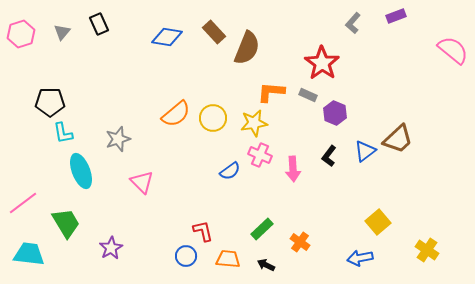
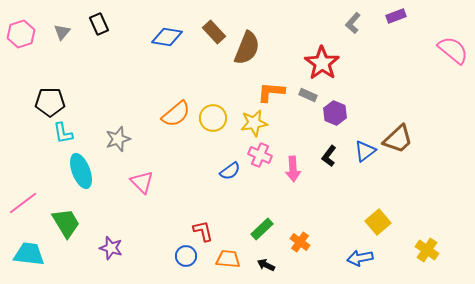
purple star: rotated 25 degrees counterclockwise
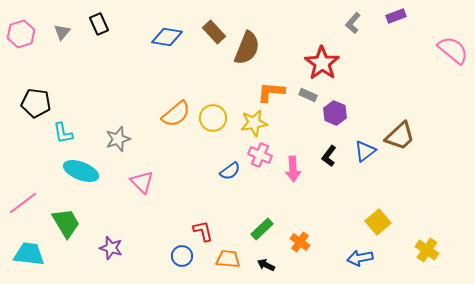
black pentagon: moved 14 px left, 1 px down; rotated 8 degrees clockwise
brown trapezoid: moved 2 px right, 3 px up
cyan ellipse: rotated 48 degrees counterclockwise
blue circle: moved 4 px left
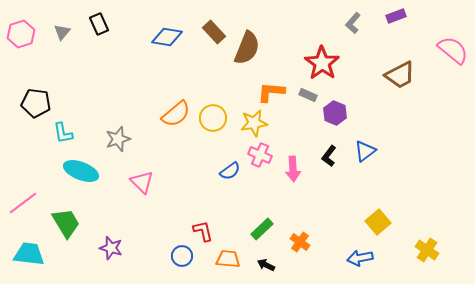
brown trapezoid: moved 61 px up; rotated 16 degrees clockwise
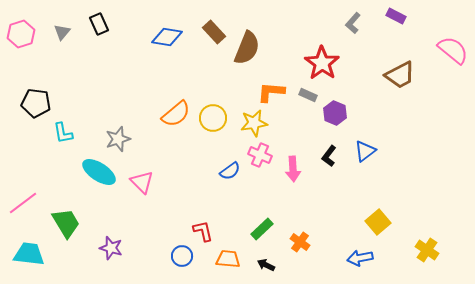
purple rectangle: rotated 48 degrees clockwise
cyan ellipse: moved 18 px right, 1 px down; rotated 12 degrees clockwise
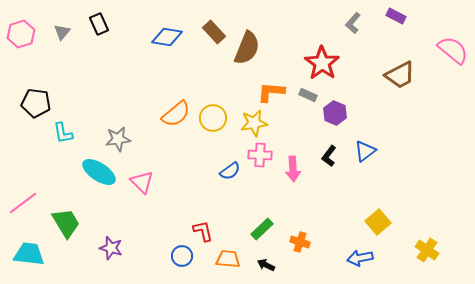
gray star: rotated 10 degrees clockwise
pink cross: rotated 20 degrees counterclockwise
orange cross: rotated 18 degrees counterclockwise
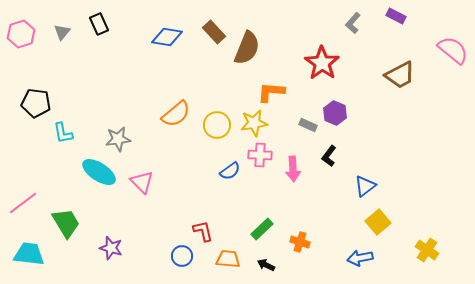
gray rectangle: moved 30 px down
yellow circle: moved 4 px right, 7 px down
blue triangle: moved 35 px down
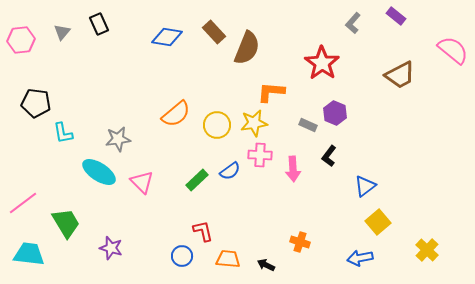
purple rectangle: rotated 12 degrees clockwise
pink hexagon: moved 6 px down; rotated 12 degrees clockwise
green rectangle: moved 65 px left, 49 px up
yellow cross: rotated 10 degrees clockwise
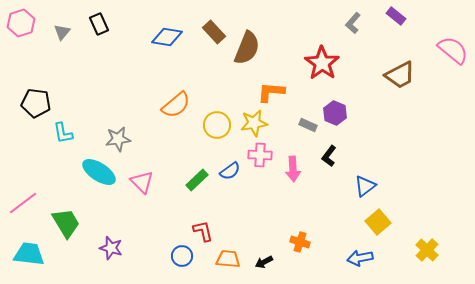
pink hexagon: moved 17 px up; rotated 12 degrees counterclockwise
orange semicircle: moved 9 px up
black arrow: moved 2 px left, 3 px up; rotated 54 degrees counterclockwise
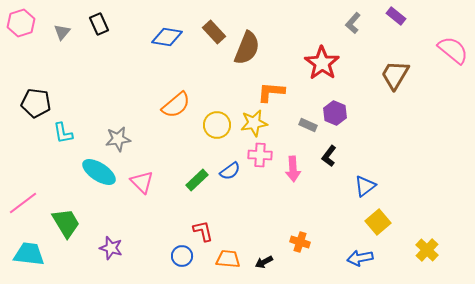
brown trapezoid: moved 5 px left; rotated 148 degrees clockwise
